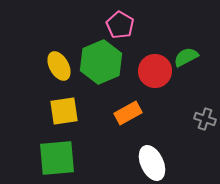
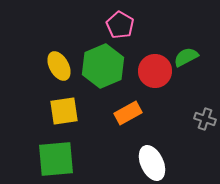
green hexagon: moved 2 px right, 4 px down
green square: moved 1 px left, 1 px down
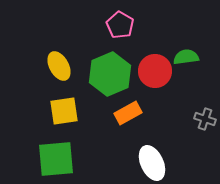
green semicircle: rotated 20 degrees clockwise
green hexagon: moved 7 px right, 8 px down
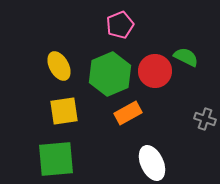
pink pentagon: rotated 20 degrees clockwise
green semicircle: rotated 35 degrees clockwise
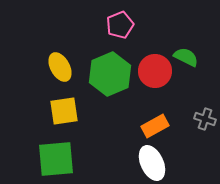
yellow ellipse: moved 1 px right, 1 px down
orange rectangle: moved 27 px right, 13 px down
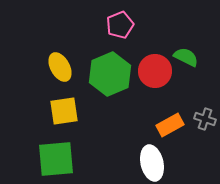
orange rectangle: moved 15 px right, 1 px up
white ellipse: rotated 12 degrees clockwise
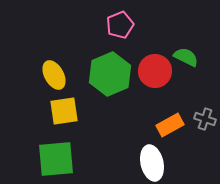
yellow ellipse: moved 6 px left, 8 px down
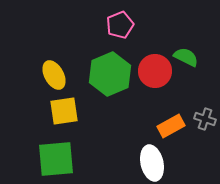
orange rectangle: moved 1 px right, 1 px down
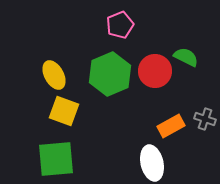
yellow square: rotated 28 degrees clockwise
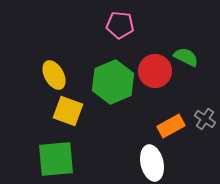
pink pentagon: rotated 28 degrees clockwise
green hexagon: moved 3 px right, 8 px down
yellow square: moved 4 px right
gray cross: rotated 15 degrees clockwise
